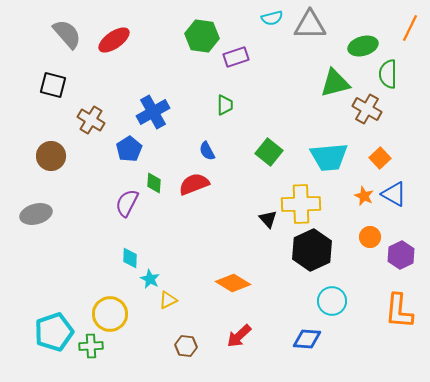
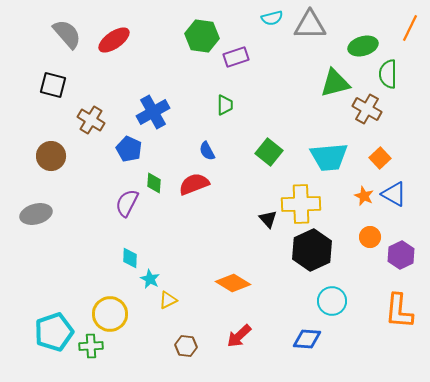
blue pentagon at (129, 149): rotated 15 degrees counterclockwise
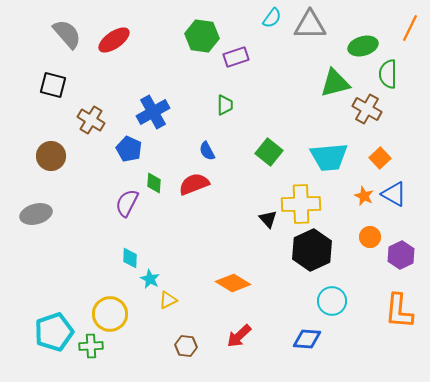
cyan semicircle at (272, 18): rotated 40 degrees counterclockwise
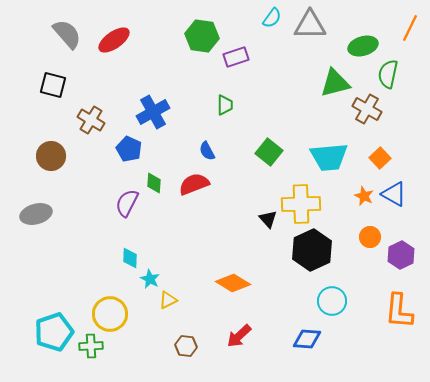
green semicircle at (388, 74): rotated 12 degrees clockwise
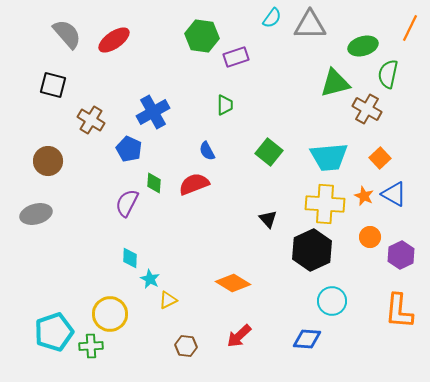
brown circle at (51, 156): moved 3 px left, 5 px down
yellow cross at (301, 204): moved 24 px right; rotated 6 degrees clockwise
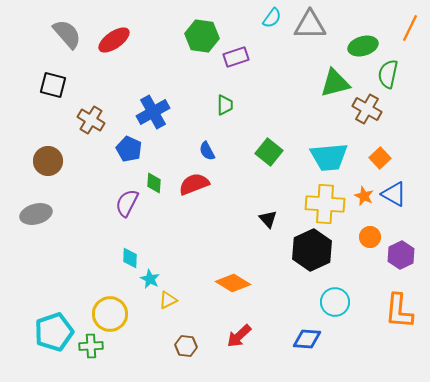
cyan circle at (332, 301): moved 3 px right, 1 px down
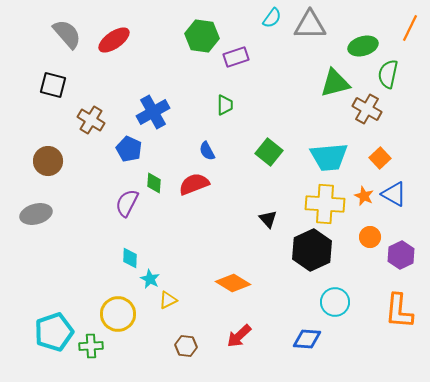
yellow circle at (110, 314): moved 8 px right
